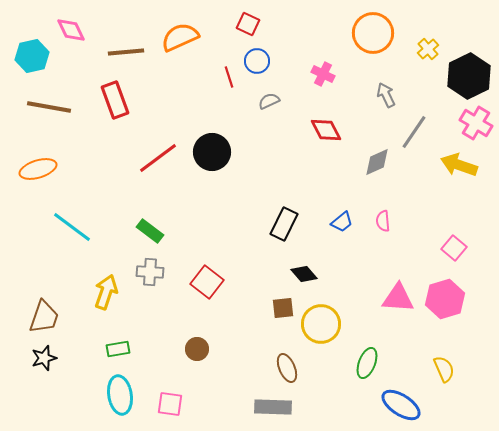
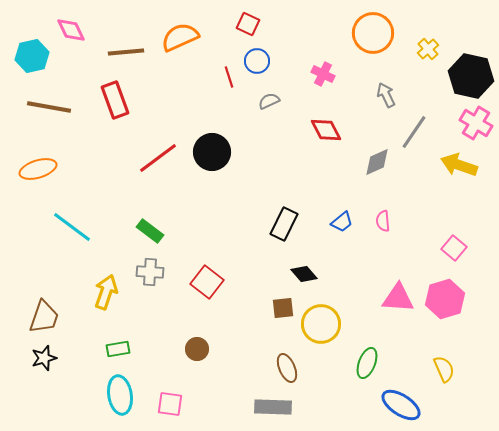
black hexagon at (469, 76): moved 2 px right; rotated 21 degrees counterclockwise
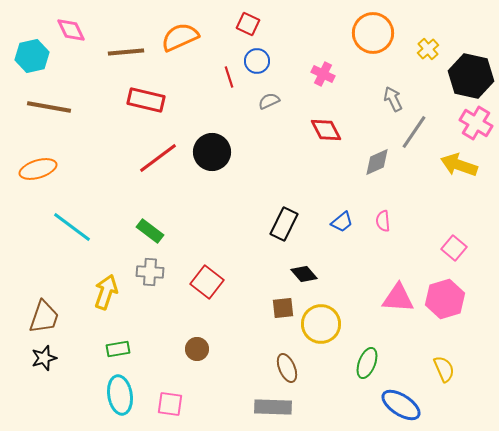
gray arrow at (386, 95): moved 7 px right, 4 px down
red rectangle at (115, 100): moved 31 px right; rotated 57 degrees counterclockwise
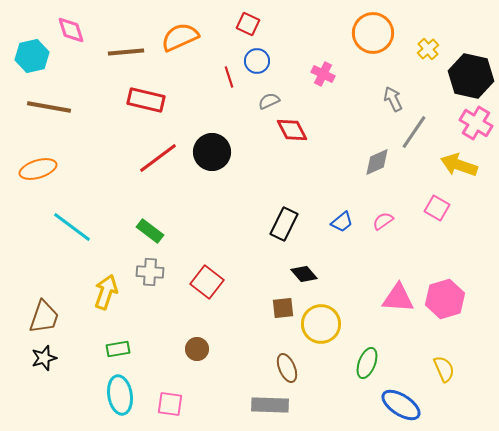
pink diamond at (71, 30): rotated 8 degrees clockwise
red diamond at (326, 130): moved 34 px left
pink semicircle at (383, 221): rotated 60 degrees clockwise
pink square at (454, 248): moved 17 px left, 40 px up; rotated 10 degrees counterclockwise
gray rectangle at (273, 407): moved 3 px left, 2 px up
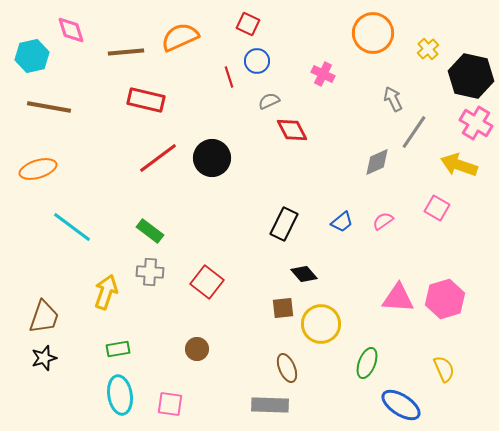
black circle at (212, 152): moved 6 px down
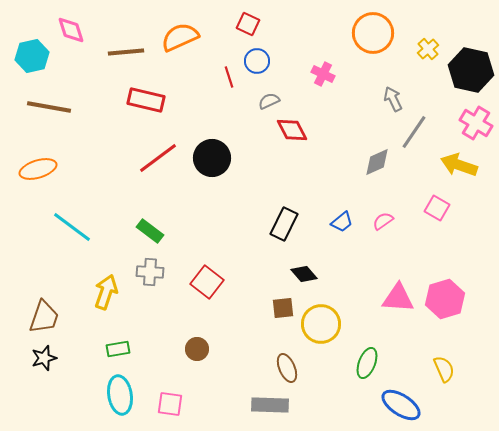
black hexagon at (471, 76): moved 6 px up
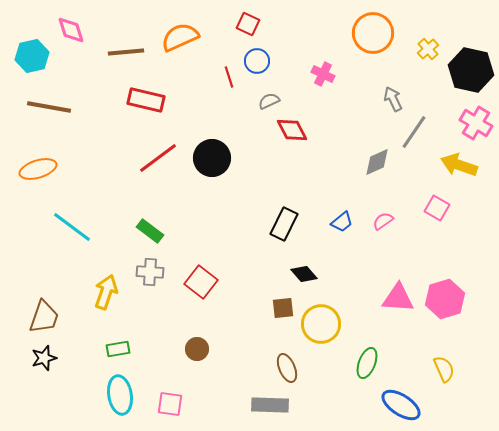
red square at (207, 282): moved 6 px left
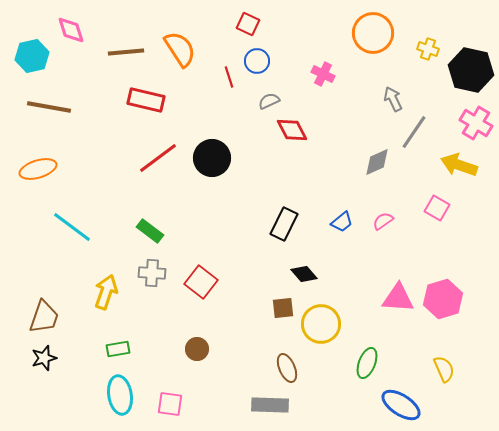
orange semicircle at (180, 37): moved 12 px down; rotated 81 degrees clockwise
yellow cross at (428, 49): rotated 30 degrees counterclockwise
gray cross at (150, 272): moved 2 px right, 1 px down
pink hexagon at (445, 299): moved 2 px left
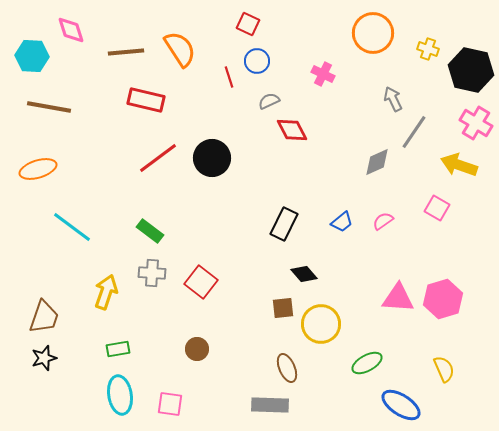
cyan hexagon at (32, 56): rotated 16 degrees clockwise
green ellipse at (367, 363): rotated 40 degrees clockwise
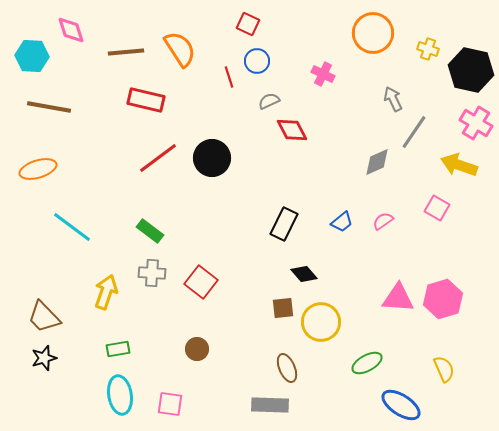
brown trapezoid at (44, 317): rotated 117 degrees clockwise
yellow circle at (321, 324): moved 2 px up
